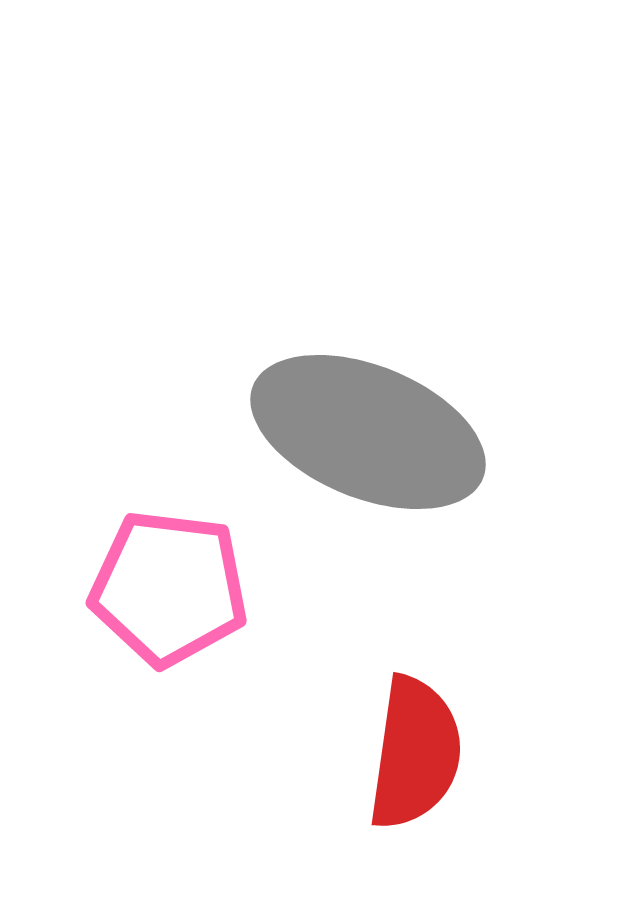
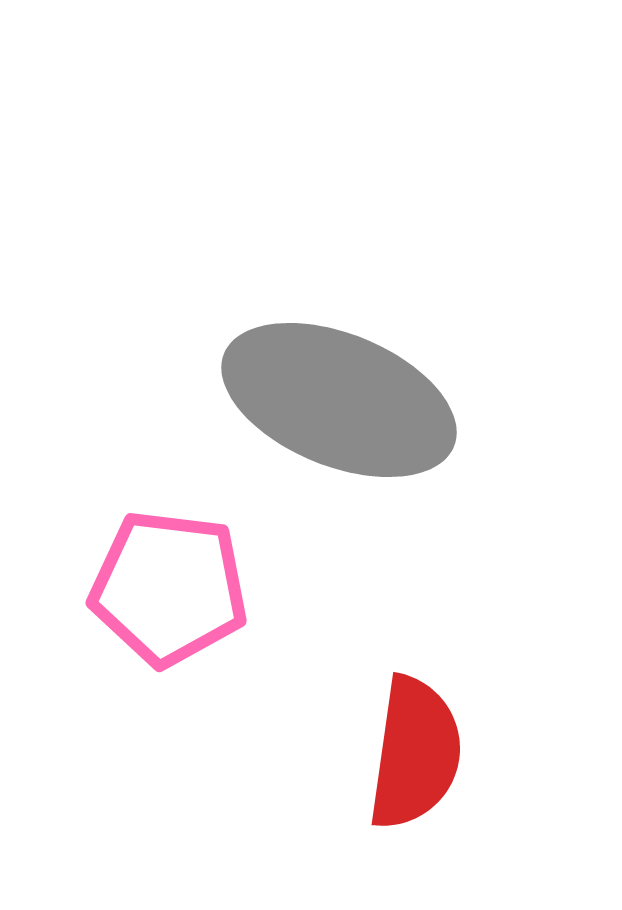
gray ellipse: moved 29 px left, 32 px up
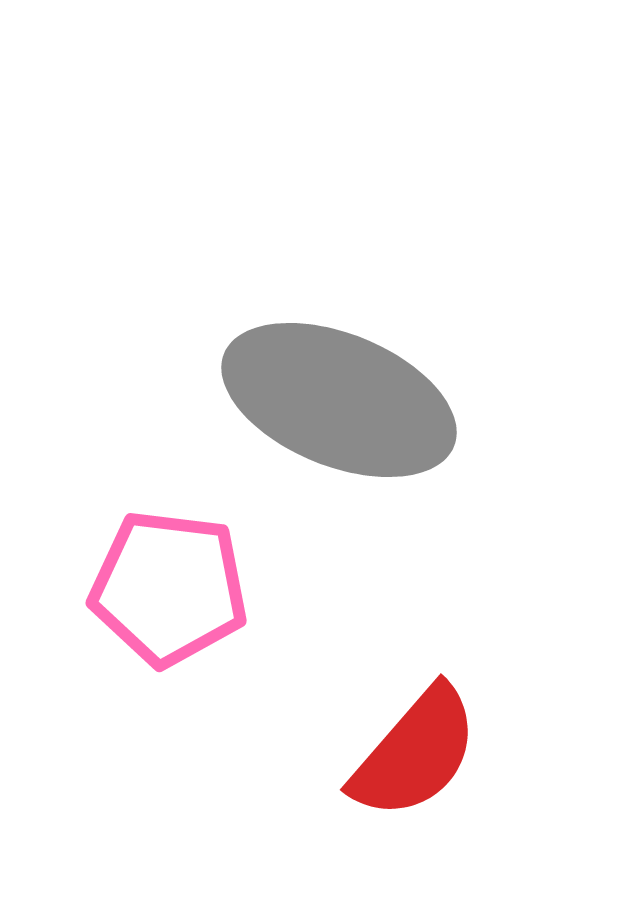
red semicircle: rotated 33 degrees clockwise
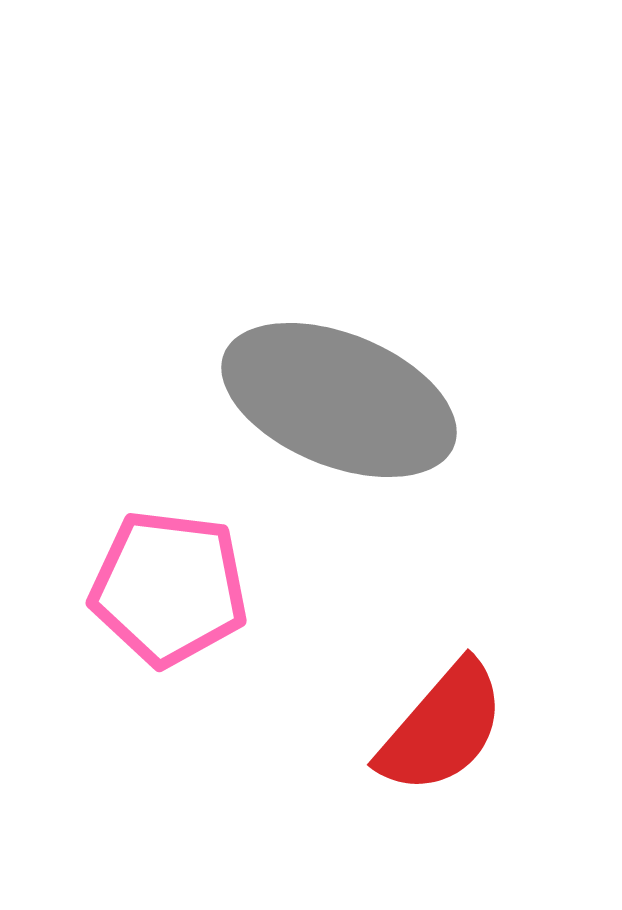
red semicircle: moved 27 px right, 25 px up
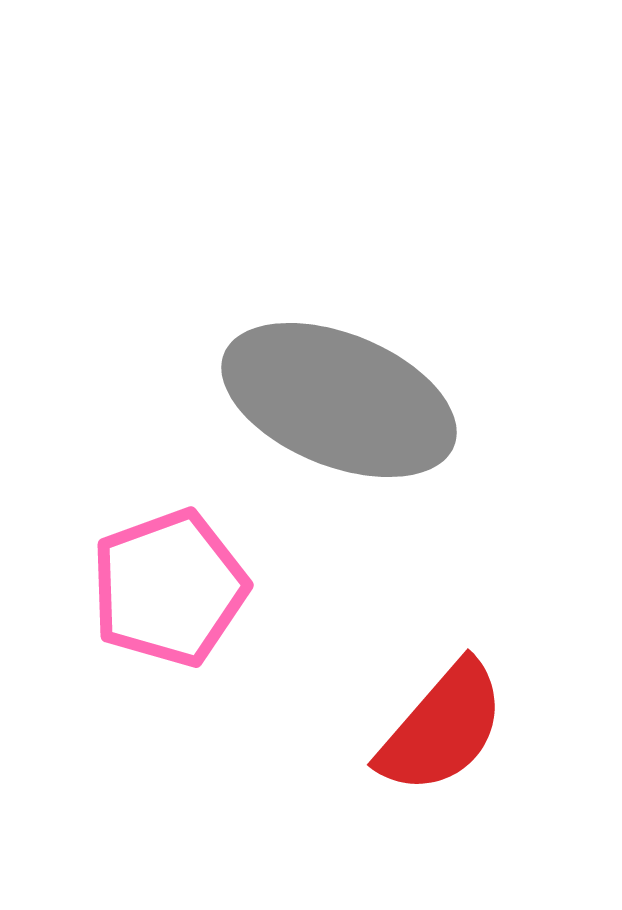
pink pentagon: rotated 27 degrees counterclockwise
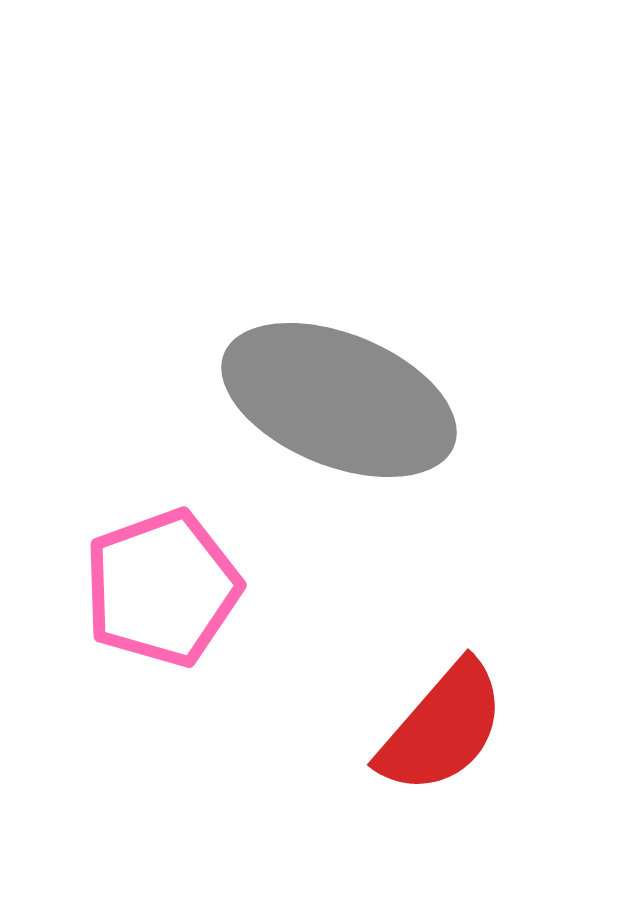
pink pentagon: moved 7 px left
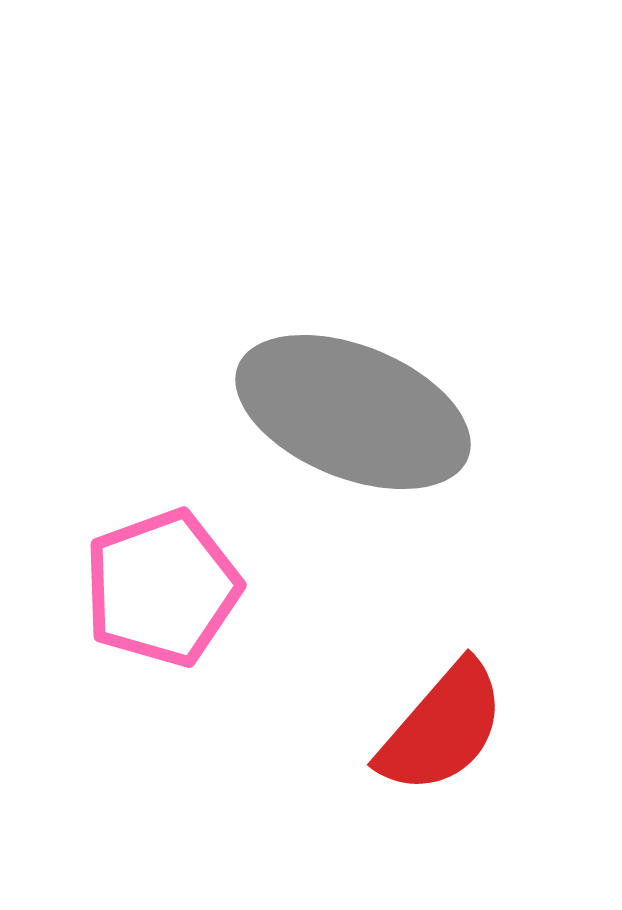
gray ellipse: moved 14 px right, 12 px down
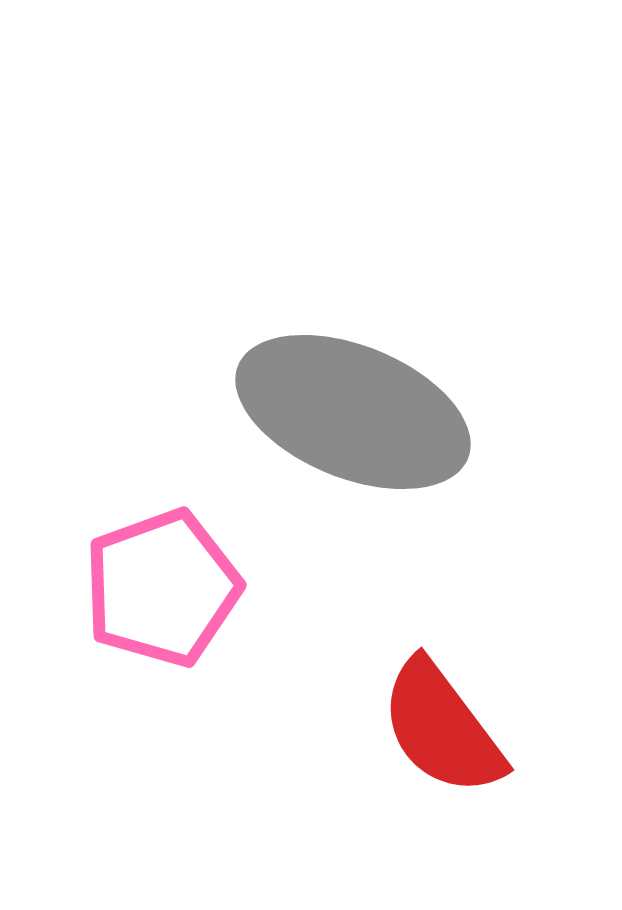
red semicircle: rotated 102 degrees clockwise
